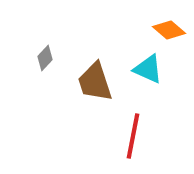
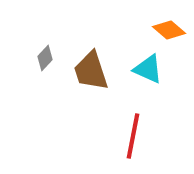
brown trapezoid: moved 4 px left, 11 px up
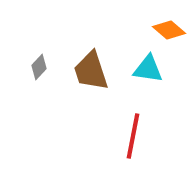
gray diamond: moved 6 px left, 9 px down
cyan triangle: rotated 16 degrees counterclockwise
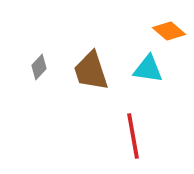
orange diamond: moved 1 px down
red line: rotated 21 degrees counterclockwise
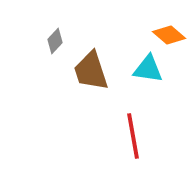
orange diamond: moved 4 px down
gray diamond: moved 16 px right, 26 px up
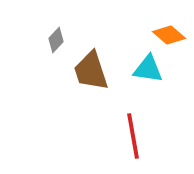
gray diamond: moved 1 px right, 1 px up
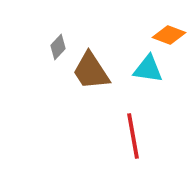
orange diamond: rotated 20 degrees counterclockwise
gray diamond: moved 2 px right, 7 px down
brown trapezoid: rotated 15 degrees counterclockwise
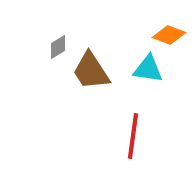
gray diamond: rotated 15 degrees clockwise
red line: rotated 18 degrees clockwise
